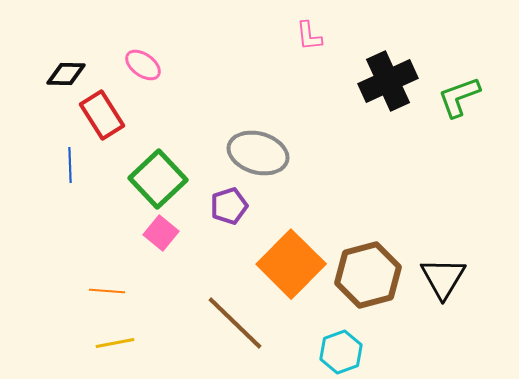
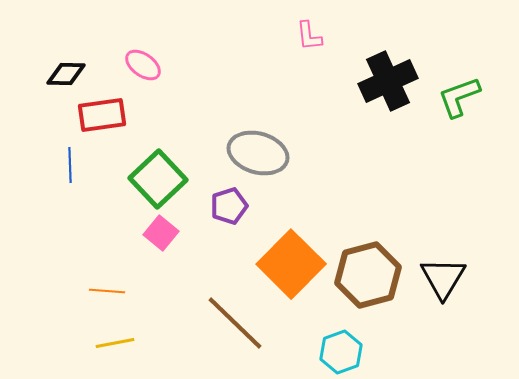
red rectangle: rotated 66 degrees counterclockwise
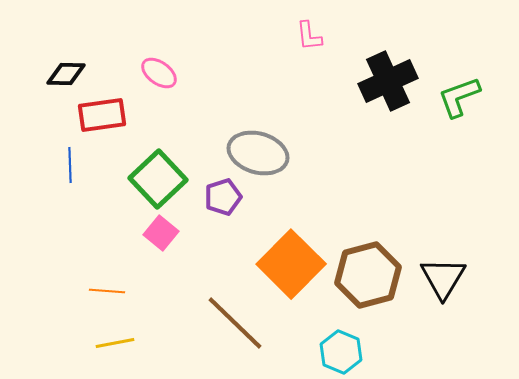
pink ellipse: moved 16 px right, 8 px down
purple pentagon: moved 6 px left, 9 px up
cyan hexagon: rotated 18 degrees counterclockwise
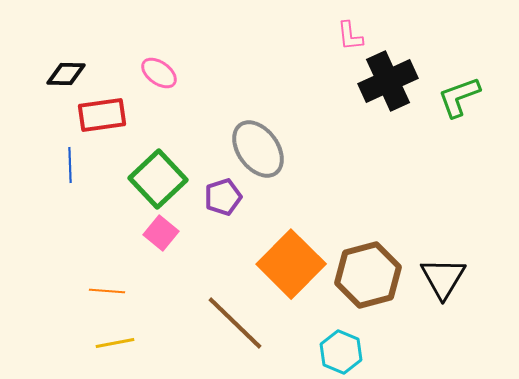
pink L-shape: moved 41 px right
gray ellipse: moved 4 px up; rotated 38 degrees clockwise
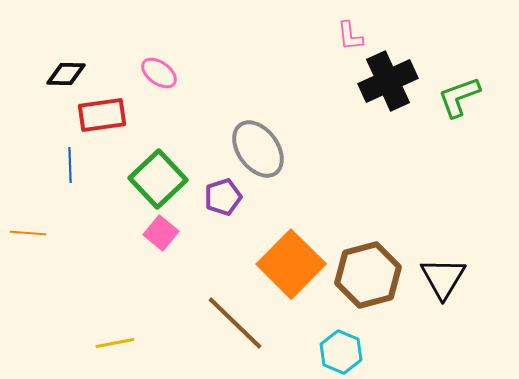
orange line: moved 79 px left, 58 px up
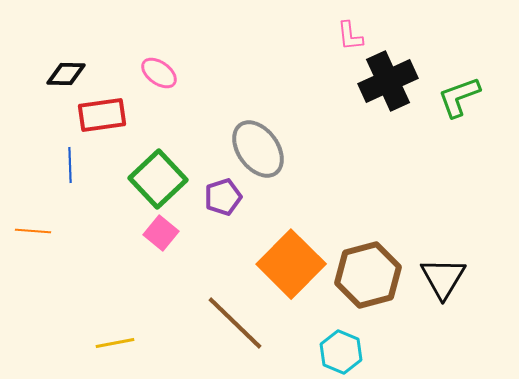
orange line: moved 5 px right, 2 px up
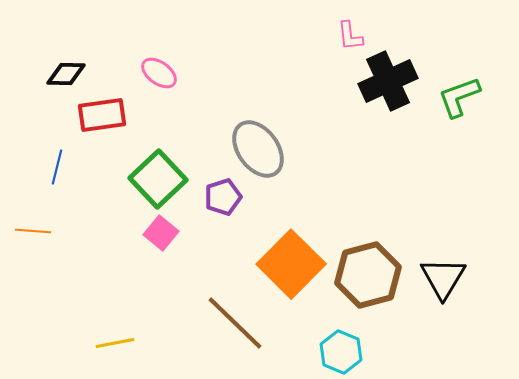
blue line: moved 13 px left, 2 px down; rotated 16 degrees clockwise
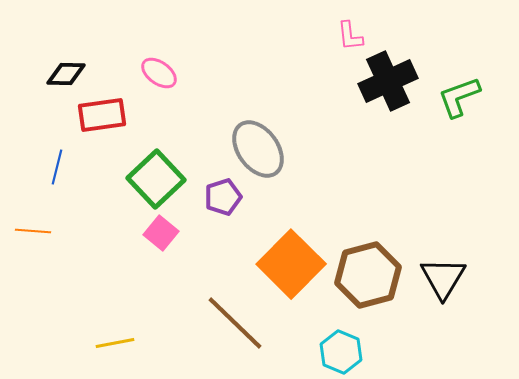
green square: moved 2 px left
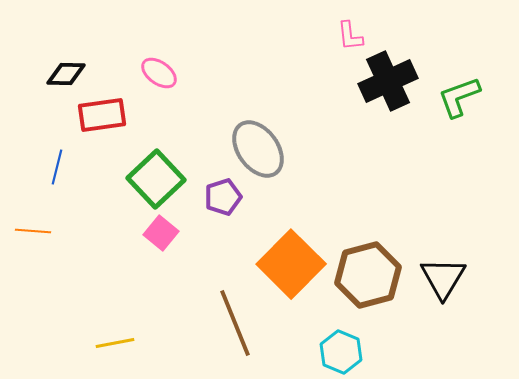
brown line: rotated 24 degrees clockwise
